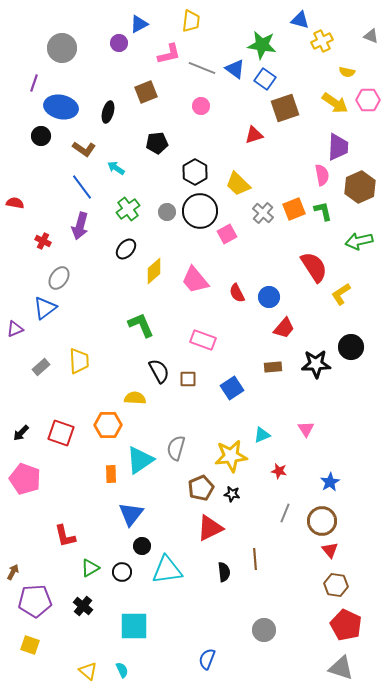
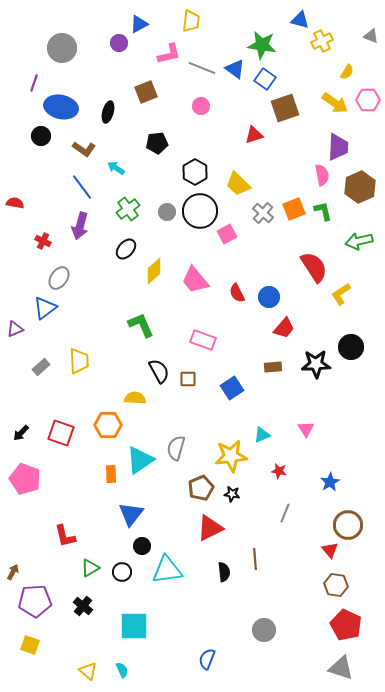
yellow semicircle at (347, 72): rotated 70 degrees counterclockwise
brown circle at (322, 521): moved 26 px right, 4 px down
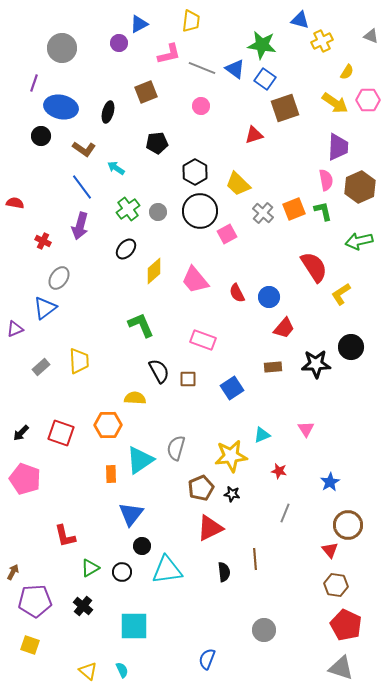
pink semicircle at (322, 175): moved 4 px right, 5 px down
gray circle at (167, 212): moved 9 px left
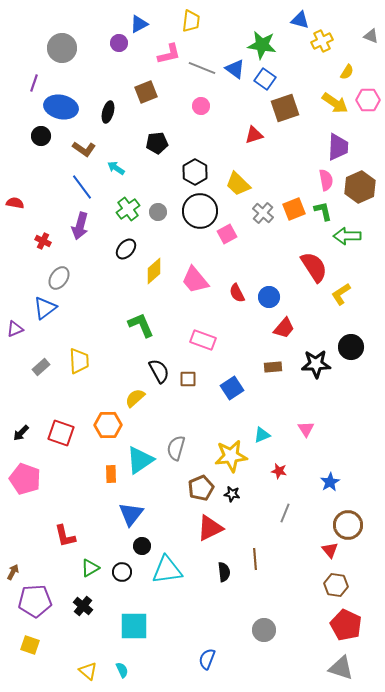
green arrow at (359, 241): moved 12 px left, 5 px up; rotated 12 degrees clockwise
yellow semicircle at (135, 398): rotated 45 degrees counterclockwise
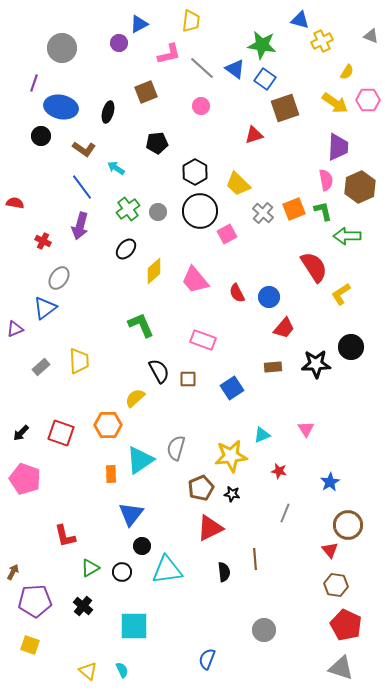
gray line at (202, 68): rotated 20 degrees clockwise
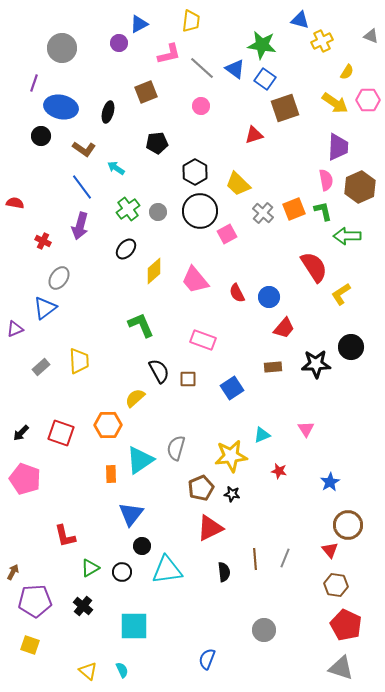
gray line at (285, 513): moved 45 px down
